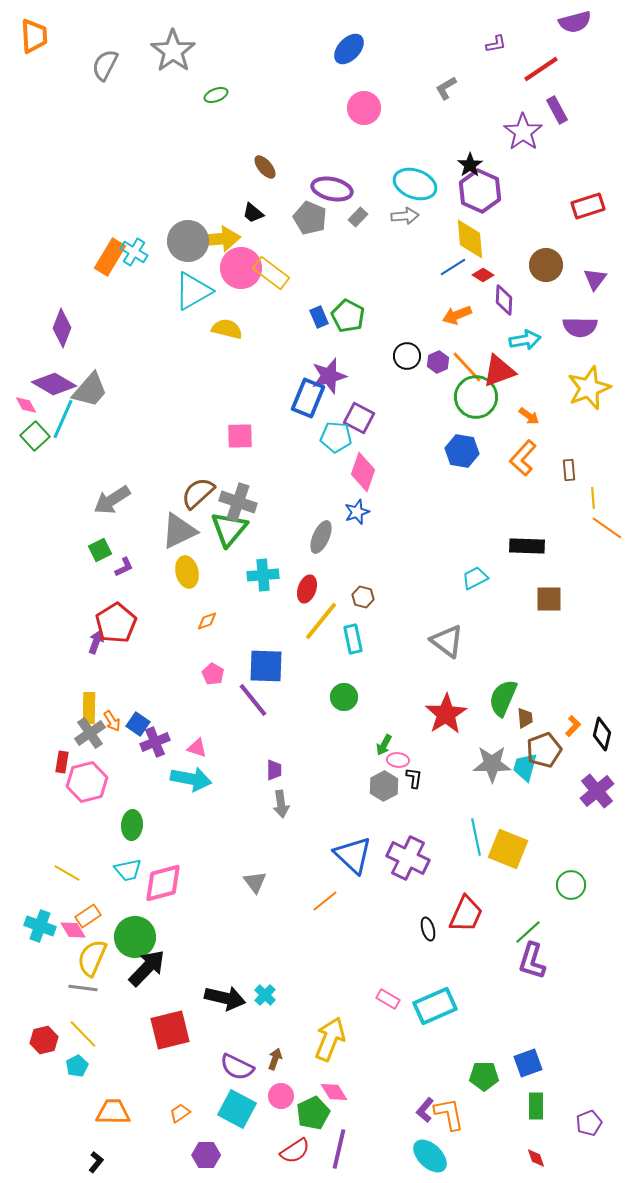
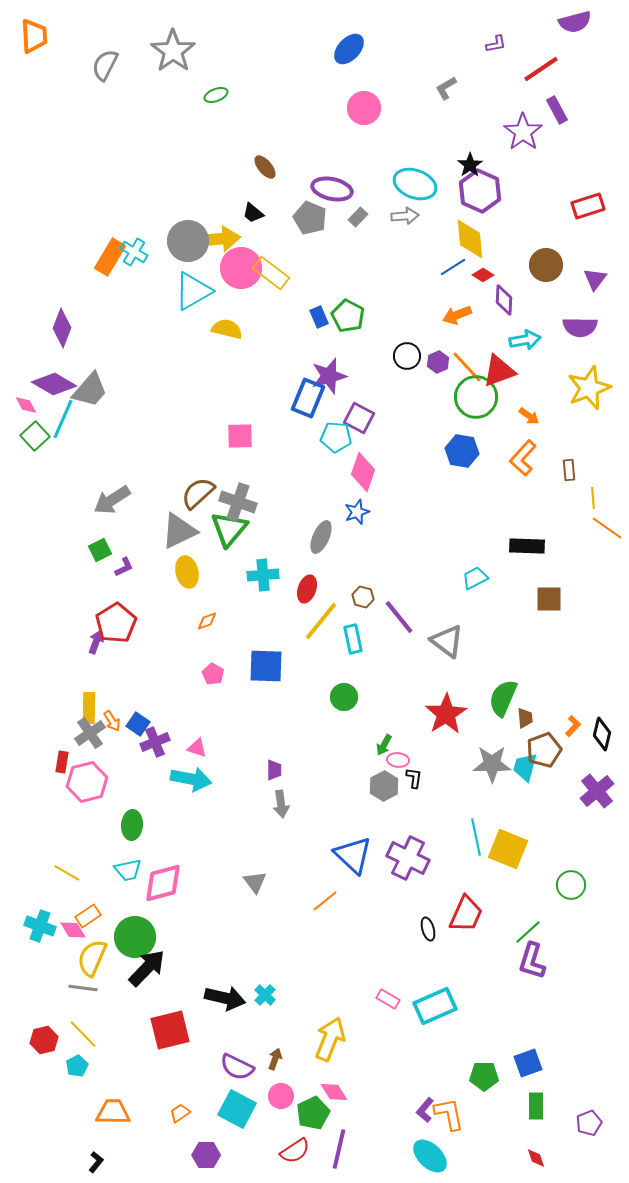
purple line at (253, 700): moved 146 px right, 83 px up
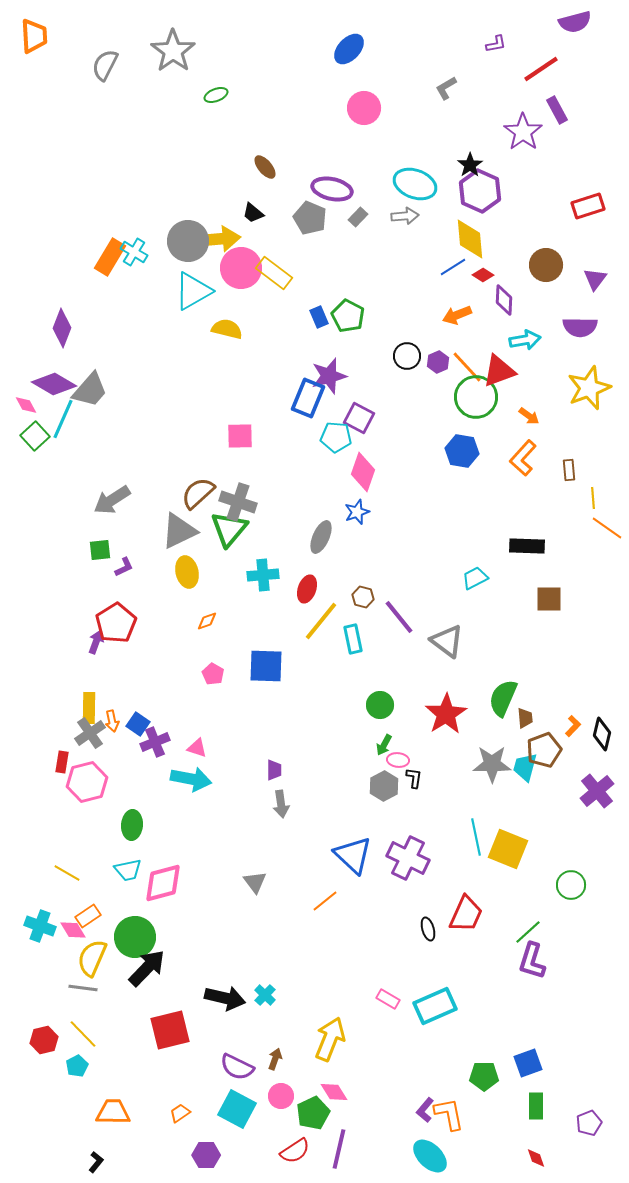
yellow rectangle at (271, 273): moved 3 px right
green square at (100, 550): rotated 20 degrees clockwise
green circle at (344, 697): moved 36 px right, 8 px down
orange arrow at (112, 721): rotated 20 degrees clockwise
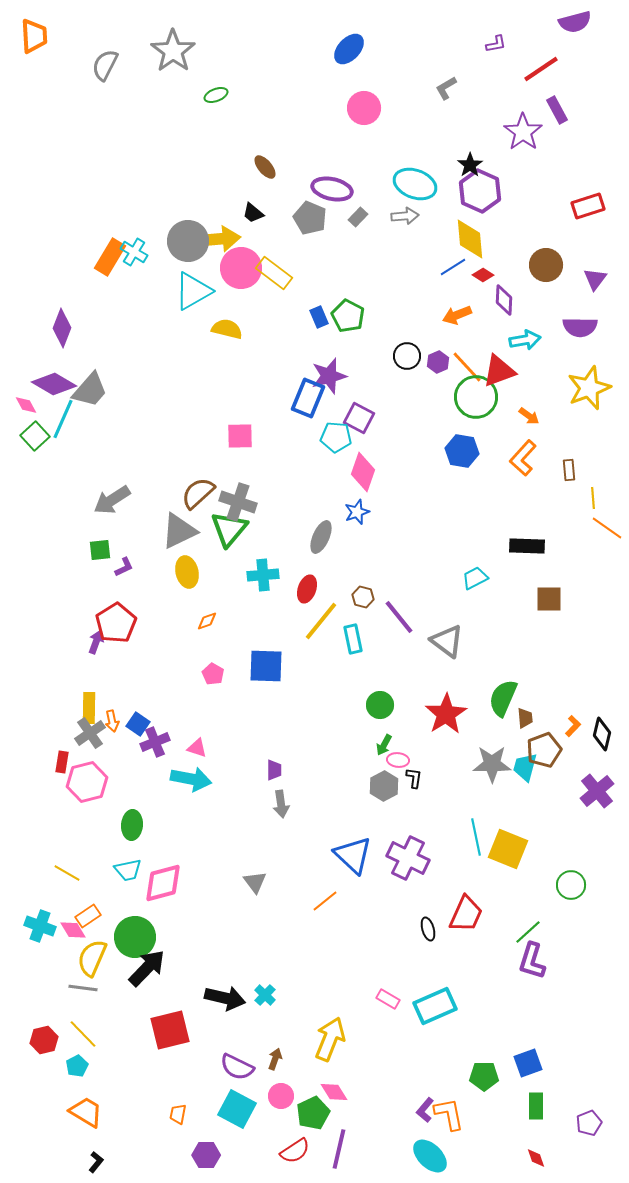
orange trapezoid at (113, 1112): moved 27 px left; rotated 30 degrees clockwise
orange trapezoid at (180, 1113): moved 2 px left, 1 px down; rotated 45 degrees counterclockwise
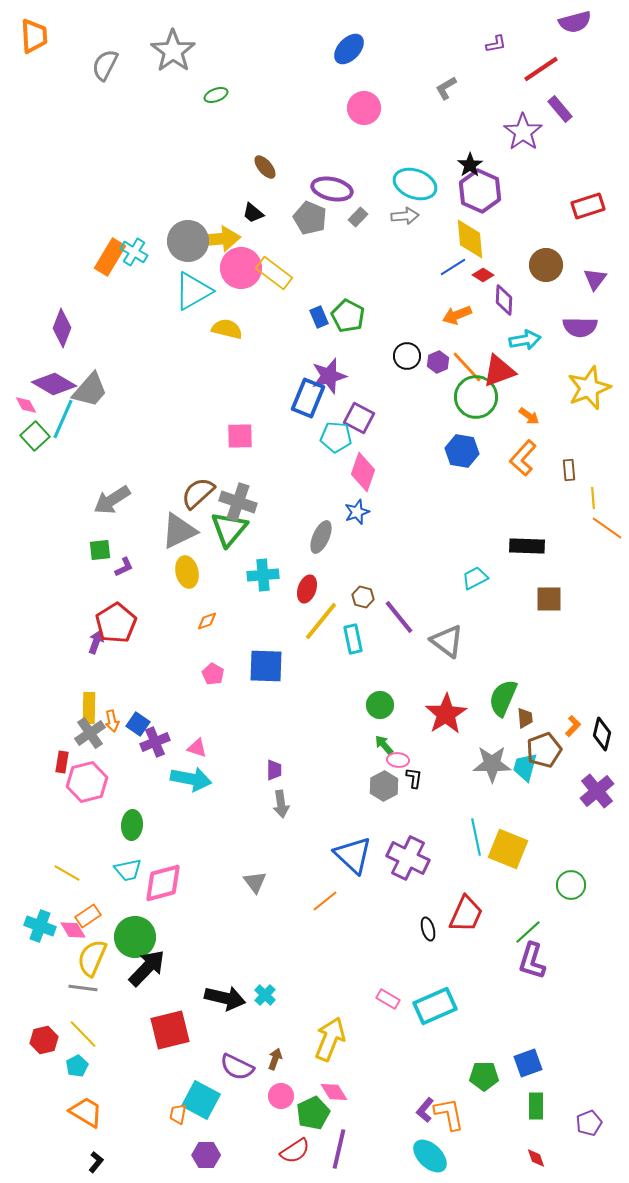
purple rectangle at (557, 110): moved 3 px right, 1 px up; rotated 12 degrees counterclockwise
green arrow at (384, 745): rotated 110 degrees clockwise
cyan square at (237, 1109): moved 36 px left, 9 px up
